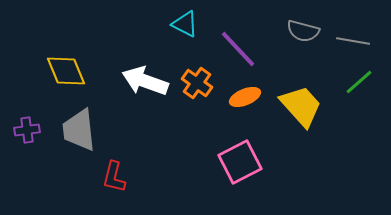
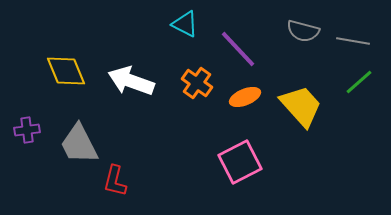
white arrow: moved 14 px left
gray trapezoid: moved 14 px down; rotated 21 degrees counterclockwise
red L-shape: moved 1 px right, 4 px down
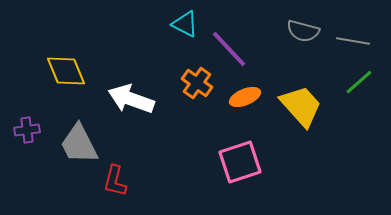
purple line: moved 9 px left
white arrow: moved 18 px down
pink square: rotated 9 degrees clockwise
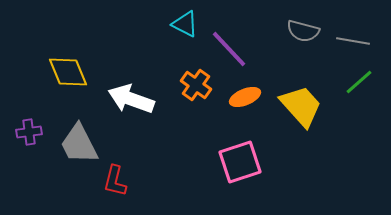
yellow diamond: moved 2 px right, 1 px down
orange cross: moved 1 px left, 2 px down
purple cross: moved 2 px right, 2 px down
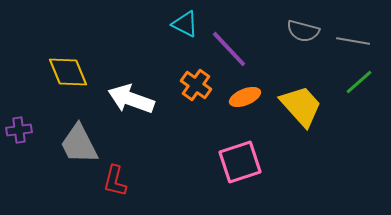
purple cross: moved 10 px left, 2 px up
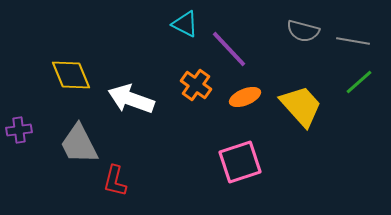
yellow diamond: moved 3 px right, 3 px down
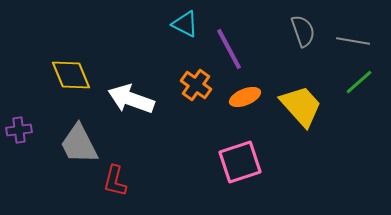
gray semicircle: rotated 124 degrees counterclockwise
purple line: rotated 15 degrees clockwise
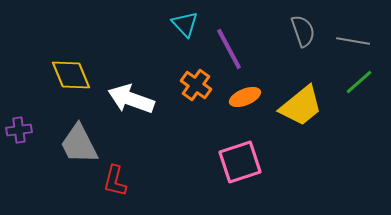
cyan triangle: rotated 20 degrees clockwise
yellow trapezoid: rotated 93 degrees clockwise
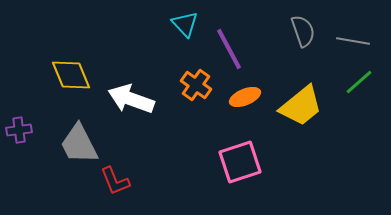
red L-shape: rotated 36 degrees counterclockwise
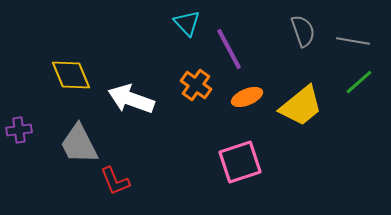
cyan triangle: moved 2 px right, 1 px up
orange ellipse: moved 2 px right
